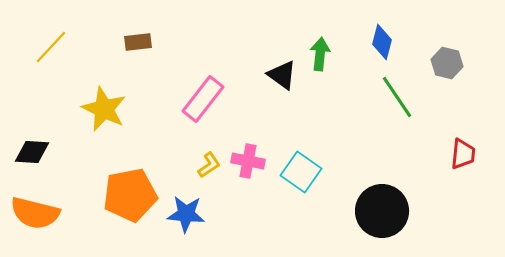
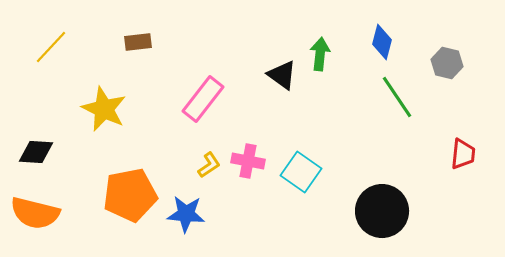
black diamond: moved 4 px right
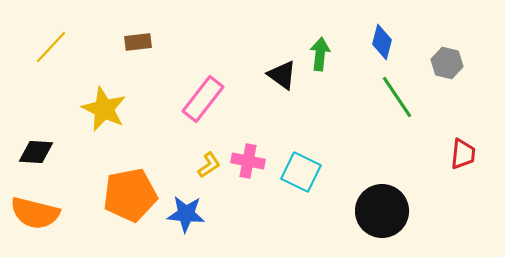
cyan square: rotated 9 degrees counterclockwise
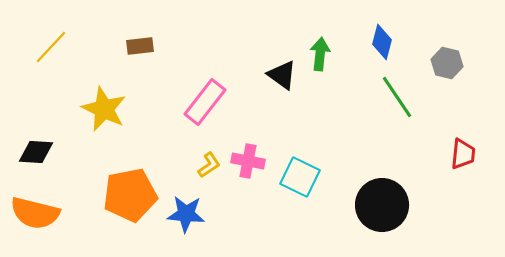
brown rectangle: moved 2 px right, 4 px down
pink rectangle: moved 2 px right, 3 px down
cyan square: moved 1 px left, 5 px down
black circle: moved 6 px up
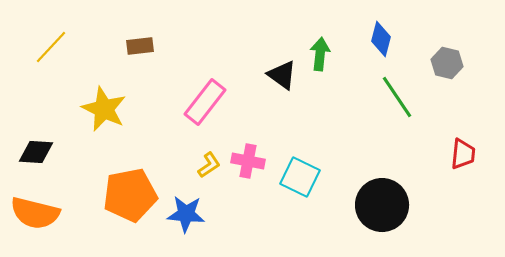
blue diamond: moved 1 px left, 3 px up
